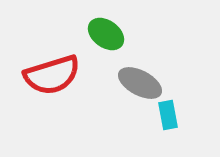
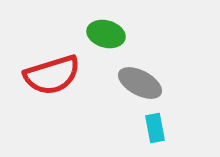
green ellipse: rotated 21 degrees counterclockwise
cyan rectangle: moved 13 px left, 13 px down
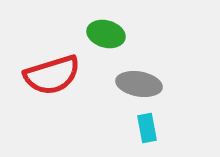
gray ellipse: moved 1 px left, 1 px down; rotated 18 degrees counterclockwise
cyan rectangle: moved 8 px left
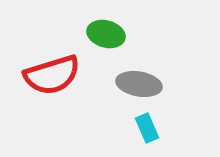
cyan rectangle: rotated 12 degrees counterclockwise
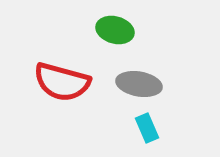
green ellipse: moved 9 px right, 4 px up
red semicircle: moved 10 px right, 7 px down; rotated 32 degrees clockwise
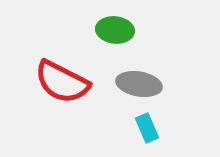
green ellipse: rotated 9 degrees counterclockwise
red semicircle: rotated 12 degrees clockwise
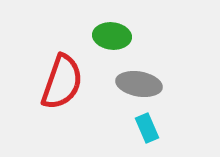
green ellipse: moved 3 px left, 6 px down
red semicircle: rotated 98 degrees counterclockwise
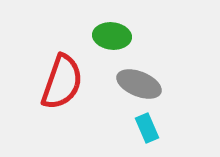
gray ellipse: rotated 12 degrees clockwise
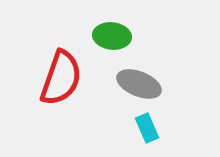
red semicircle: moved 1 px left, 4 px up
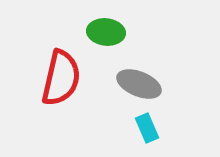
green ellipse: moved 6 px left, 4 px up
red semicircle: rotated 6 degrees counterclockwise
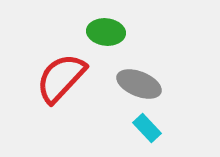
red semicircle: rotated 150 degrees counterclockwise
cyan rectangle: rotated 20 degrees counterclockwise
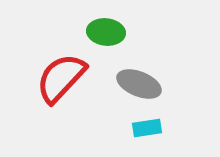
cyan rectangle: rotated 56 degrees counterclockwise
